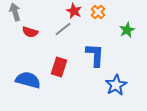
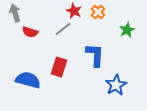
gray arrow: moved 1 px down
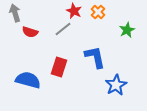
blue L-shape: moved 2 px down; rotated 15 degrees counterclockwise
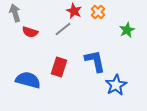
blue L-shape: moved 4 px down
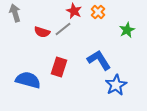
red semicircle: moved 12 px right
blue L-shape: moved 4 px right, 1 px up; rotated 20 degrees counterclockwise
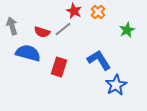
gray arrow: moved 3 px left, 13 px down
blue semicircle: moved 27 px up
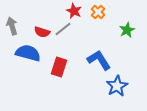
blue star: moved 1 px right, 1 px down
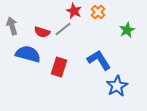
blue semicircle: moved 1 px down
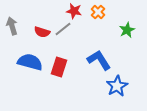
red star: rotated 14 degrees counterclockwise
blue semicircle: moved 2 px right, 8 px down
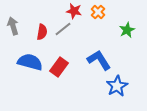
gray arrow: moved 1 px right
red semicircle: rotated 98 degrees counterclockwise
red rectangle: rotated 18 degrees clockwise
